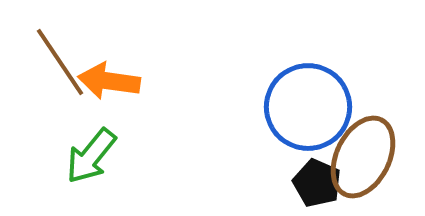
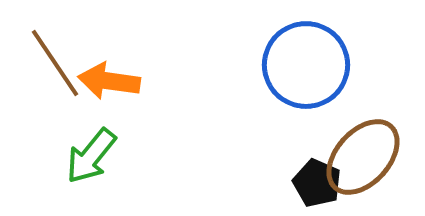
brown line: moved 5 px left, 1 px down
blue circle: moved 2 px left, 42 px up
brown ellipse: rotated 16 degrees clockwise
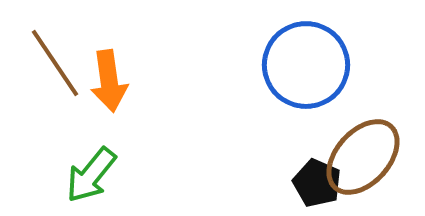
orange arrow: rotated 106 degrees counterclockwise
green arrow: moved 19 px down
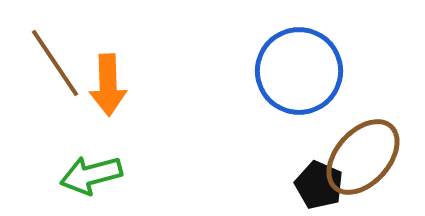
blue circle: moved 7 px left, 6 px down
orange arrow: moved 1 px left, 4 px down; rotated 6 degrees clockwise
green arrow: rotated 36 degrees clockwise
black pentagon: moved 2 px right, 2 px down
